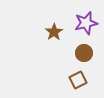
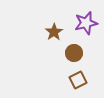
brown circle: moved 10 px left
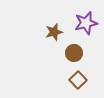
brown star: rotated 18 degrees clockwise
brown square: rotated 18 degrees counterclockwise
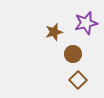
brown circle: moved 1 px left, 1 px down
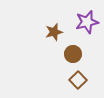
purple star: moved 1 px right, 1 px up
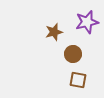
brown square: rotated 36 degrees counterclockwise
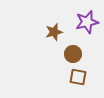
brown square: moved 3 px up
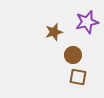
brown circle: moved 1 px down
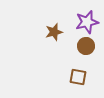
brown circle: moved 13 px right, 9 px up
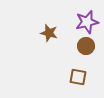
brown star: moved 5 px left, 1 px down; rotated 30 degrees clockwise
